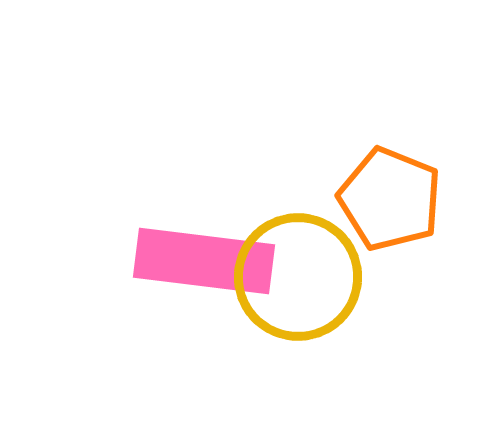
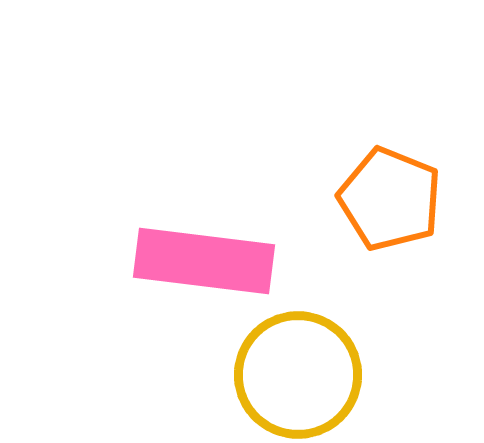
yellow circle: moved 98 px down
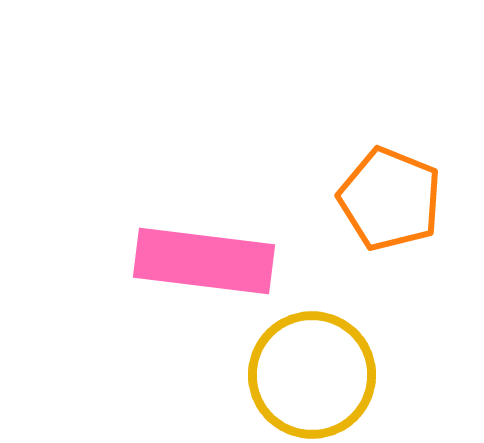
yellow circle: moved 14 px right
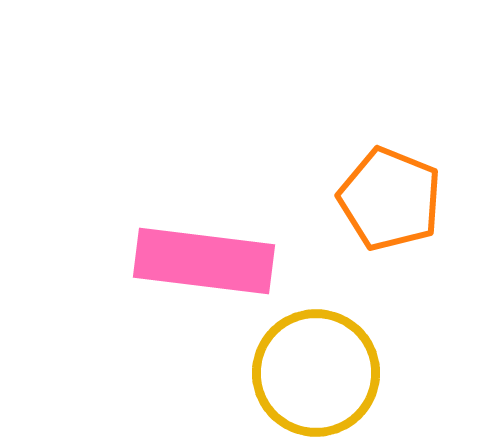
yellow circle: moved 4 px right, 2 px up
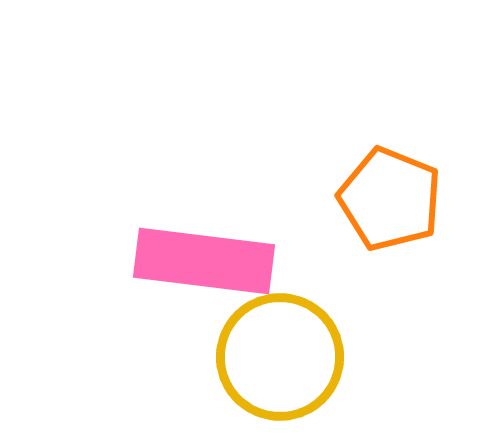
yellow circle: moved 36 px left, 16 px up
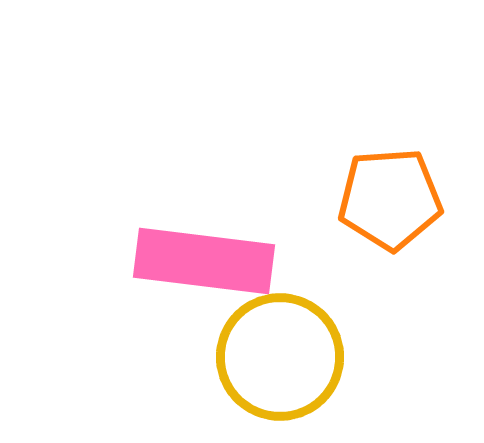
orange pentagon: rotated 26 degrees counterclockwise
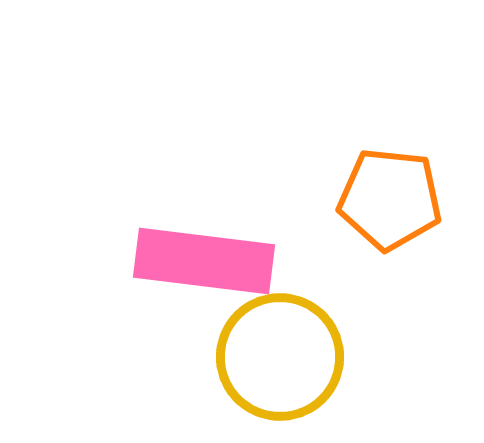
orange pentagon: rotated 10 degrees clockwise
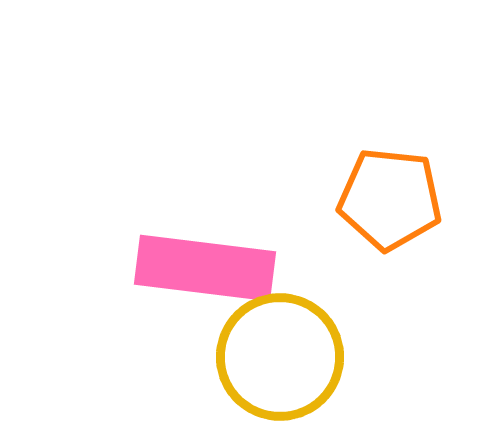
pink rectangle: moved 1 px right, 7 px down
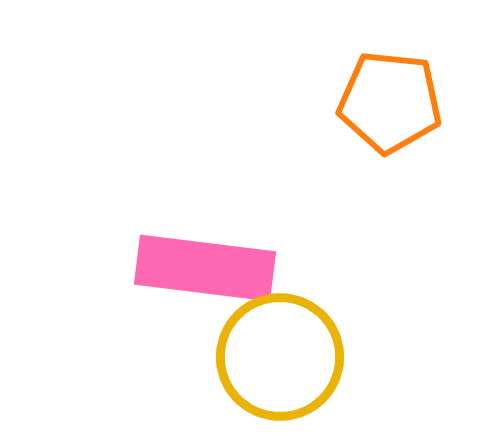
orange pentagon: moved 97 px up
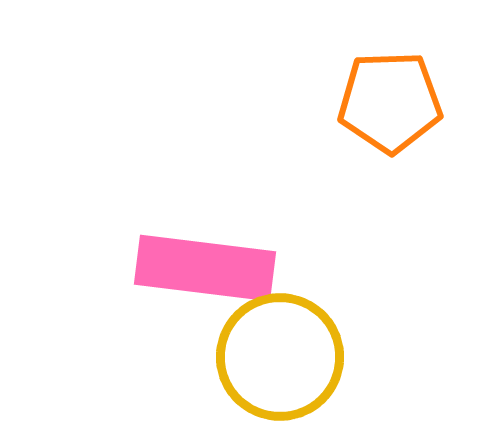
orange pentagon: rotated 8 degrees counterclockwise
